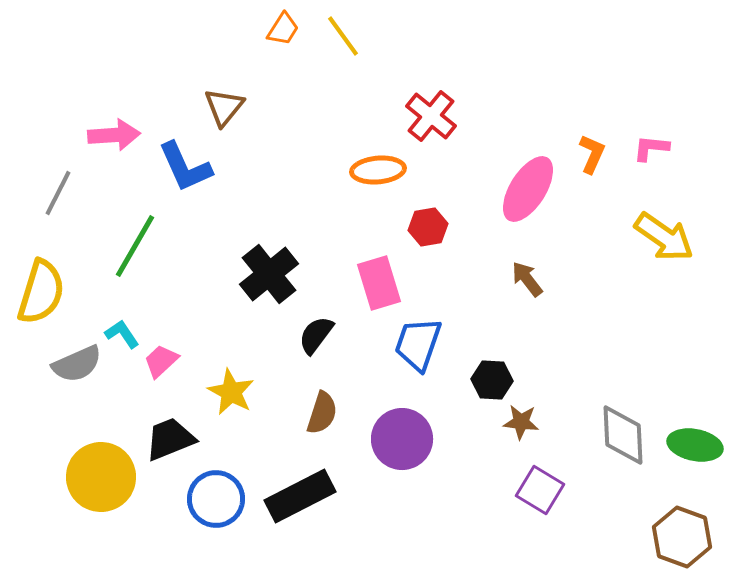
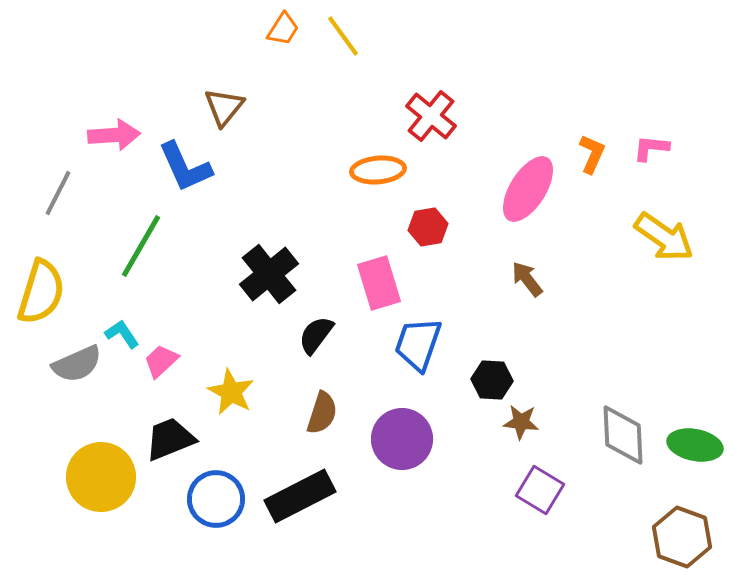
green line: moved 6 px right
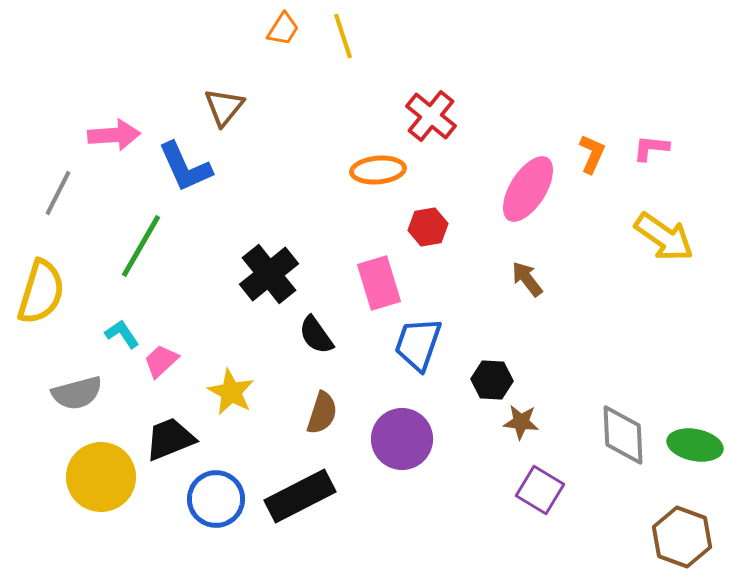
yellow line: rotated 18 degrees clockwise
black semicircle: rotated 72 degrees counterclockwise
gray semicircle: moved 29 px down; rotated 9 degrees clockwise
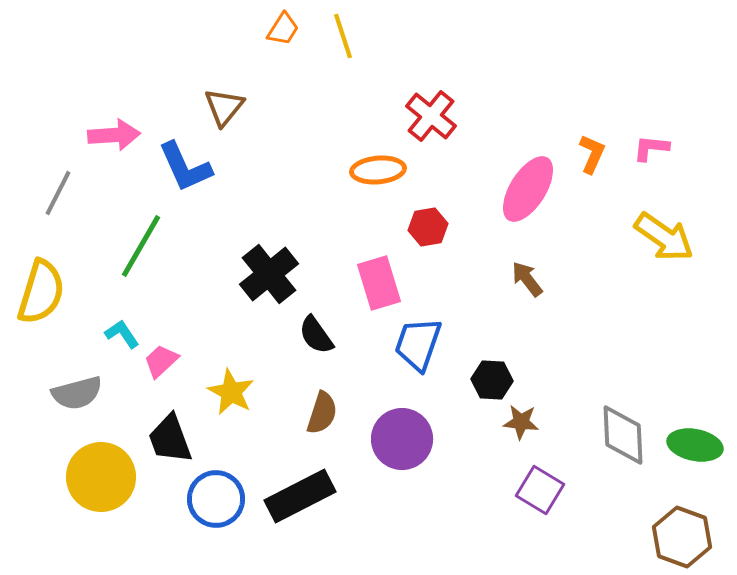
black trapezoid: rotated 88 degrees counterclockwise
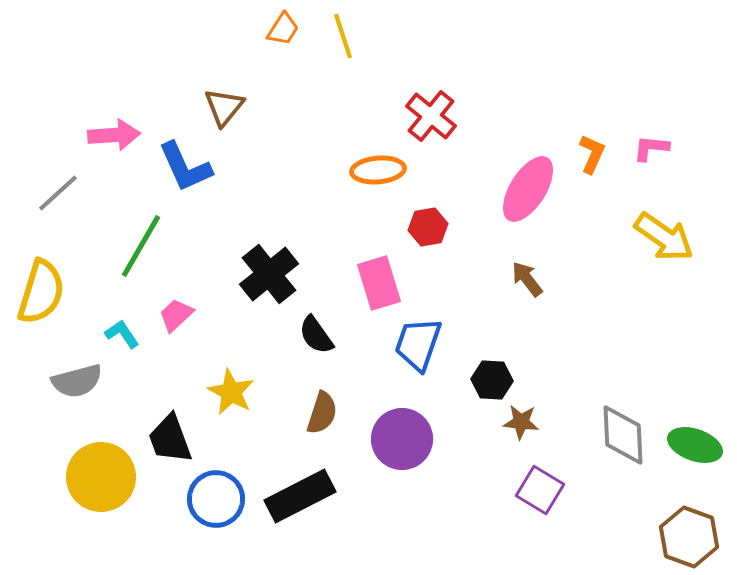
gray line: rotated 21 degrees clockwise
pink trapezoid: moved 15 px right, 46 px up
gray semicircle: moved 12 px up
green ellipse: rotated 8 degrees clockwise
brown hexagon: moved 7 px right
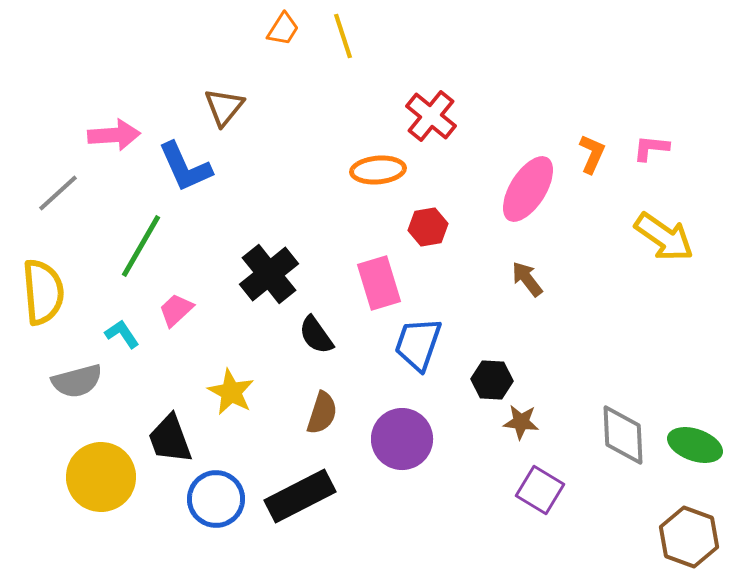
yellow semicircle: moved 2 px right; rotated 22 degrees counterclockwise
pink trapezoid: moved 5 px up
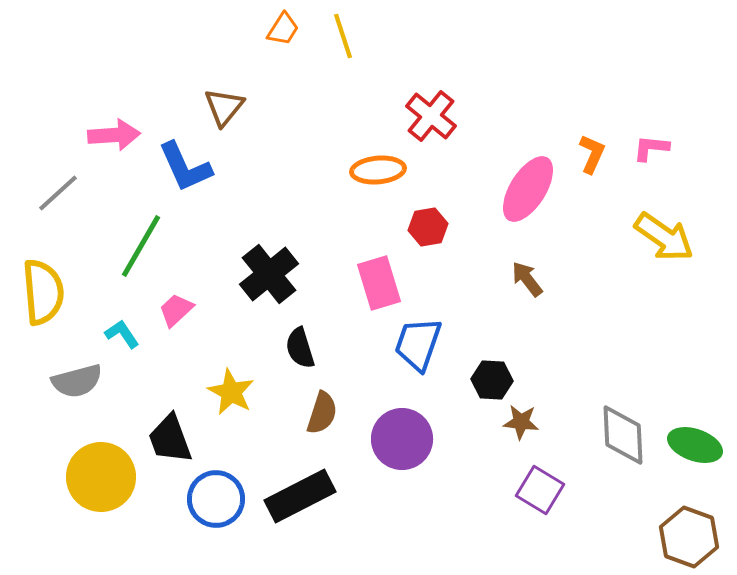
black semicircle: moved 16 px left, 13 px down; rotated 18 degrees clockwise
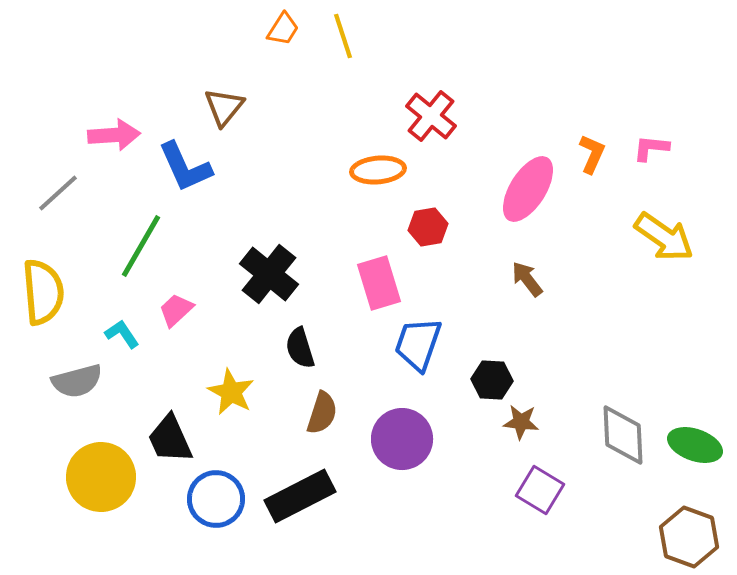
black cross: rotated 12 degrees counterclockwise
black trapezoid: rotated 4 degrees counterclockwise
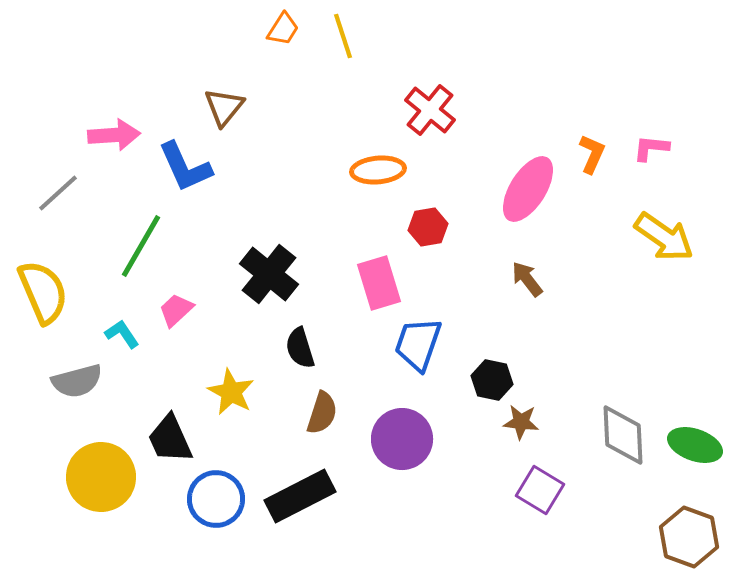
red cross: moved 1 px left, 6 px up
yellow semicircle: rotated 18 degrees counterclockwise
black hexagon: rotated 9 degrees clockwise
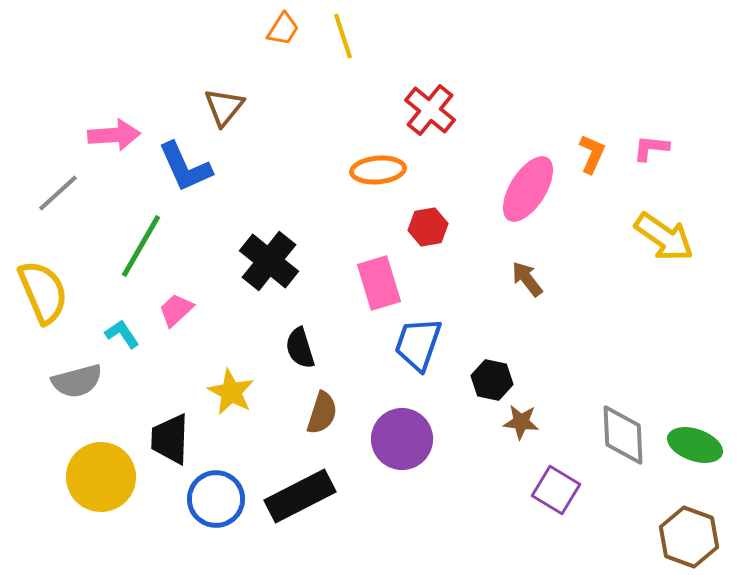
black cross: moved 13 px up
black trapezoid: rotated 26 degrees clockwise
purple square: moved 16 px right
